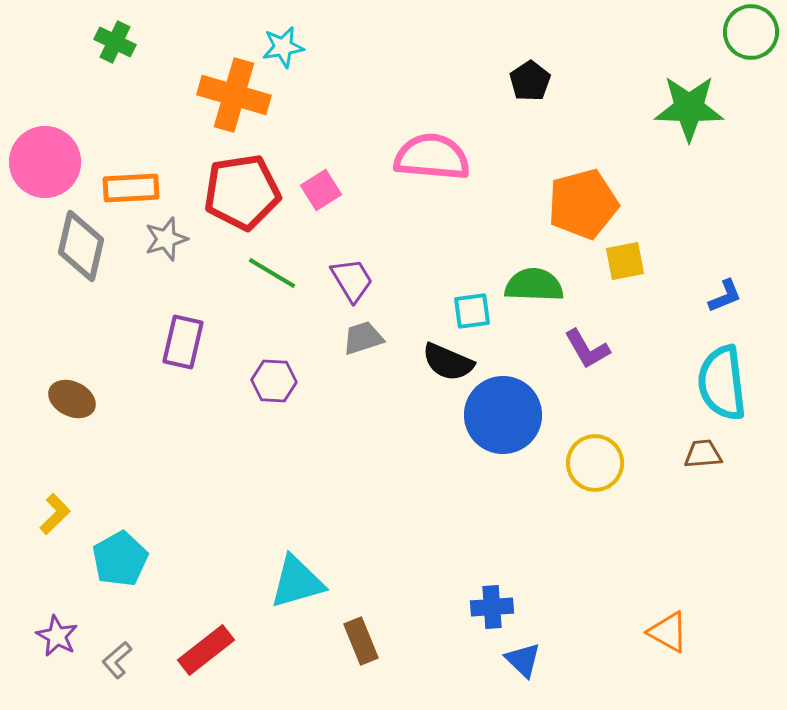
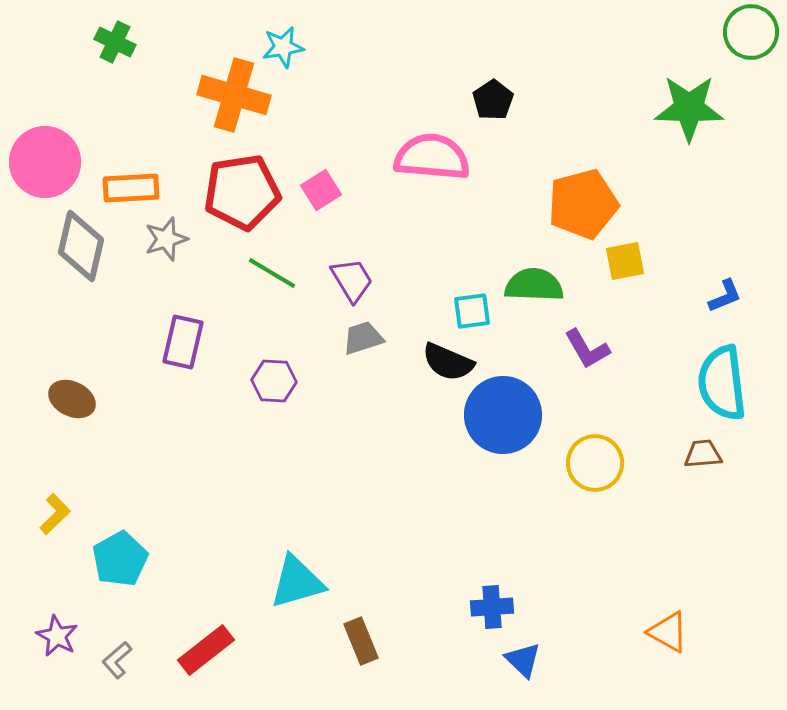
black pentagon: moved 37 px left, 19 px down
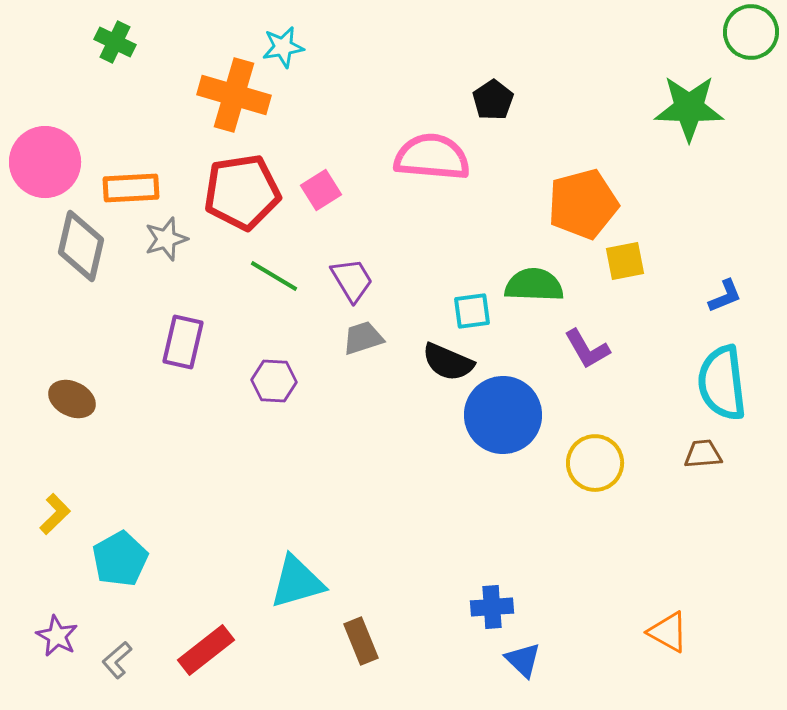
green line: moved 2 px right, 3 px down
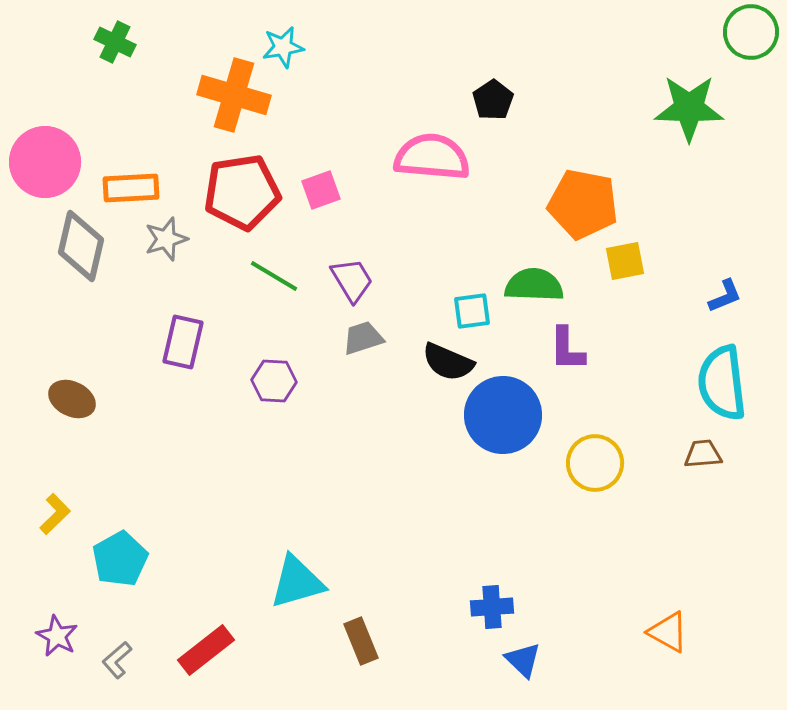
pink square: rotated 12 degrees clockwise
orange pentagon: rotated 26 degrees clockwise
purple L-shape: moved 20 px left; rotated 30 degrees clockwise
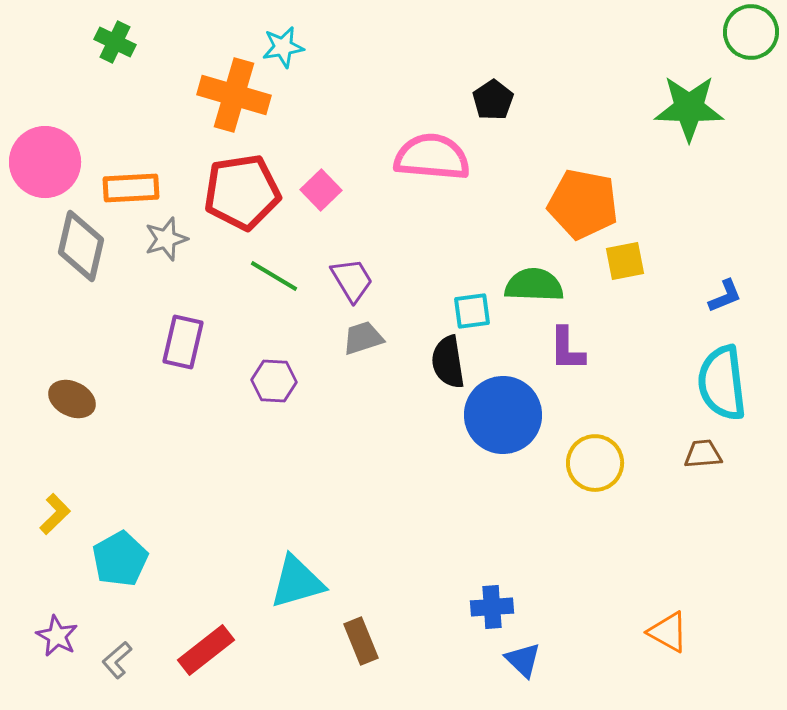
pink square: rotated 24 degrees counterclockwise
black semicircle: rotated 58 degrees clockwise
